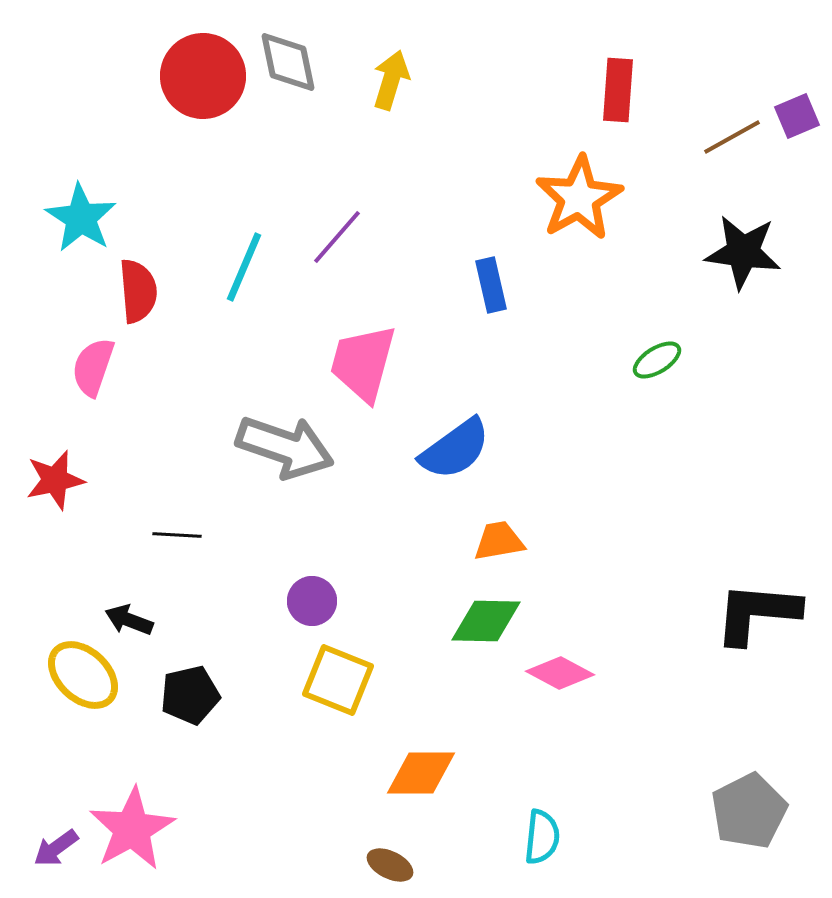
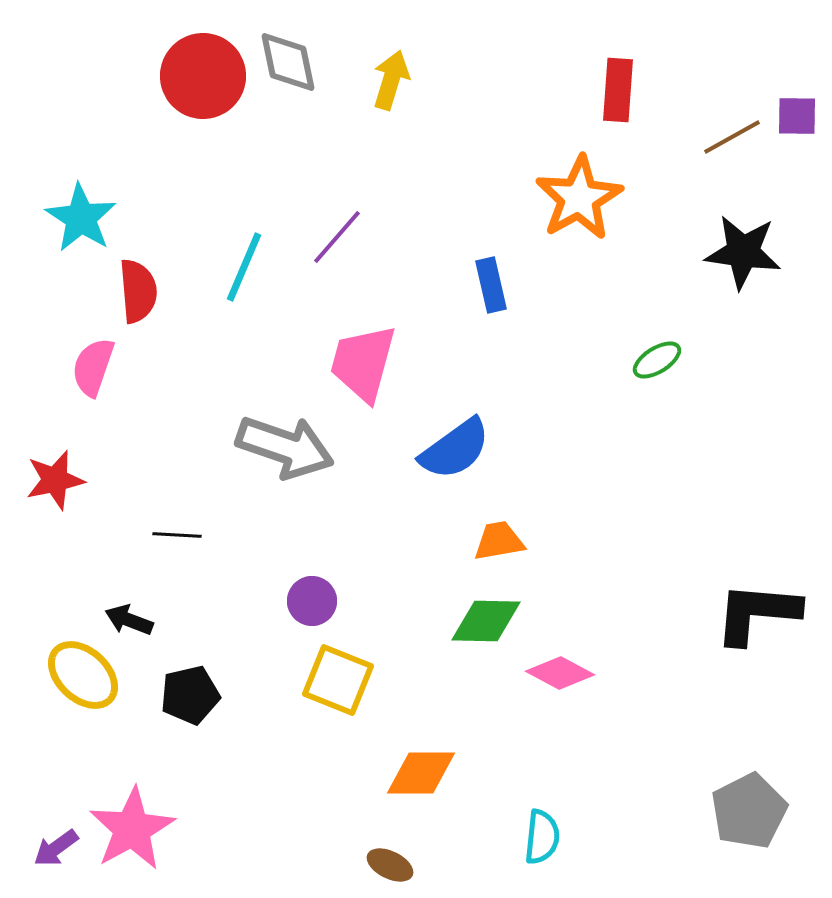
purple square: rotated 24 degrees clockwise
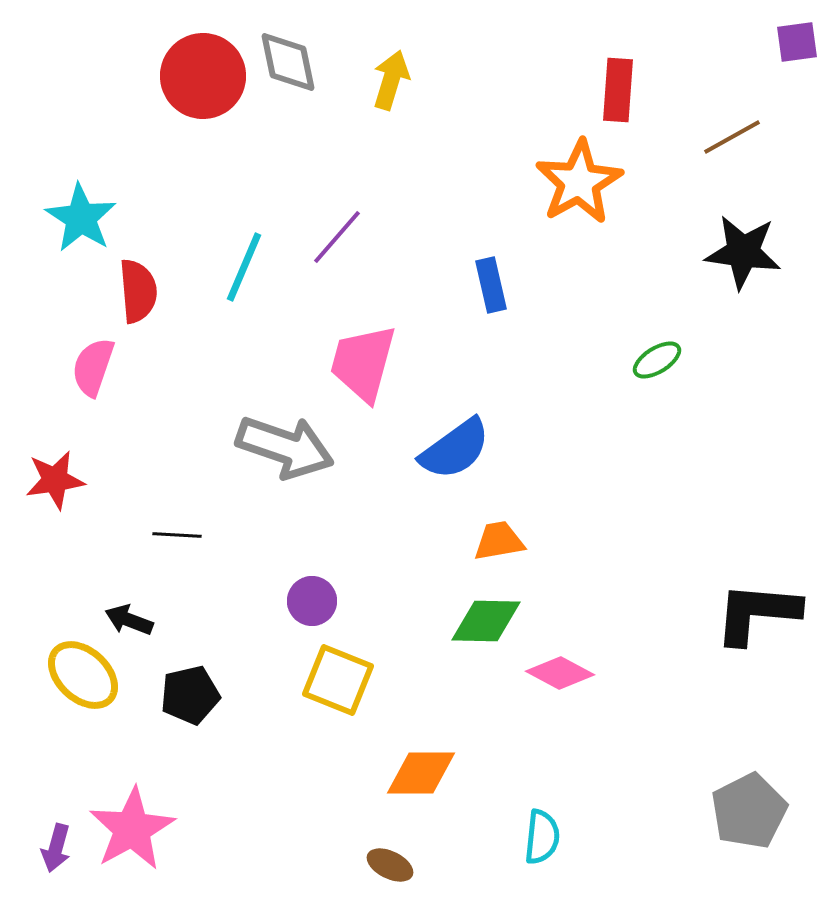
purple square: moved 74 px up; rotated 9 degrees counterclockwise
orange star: moved 16 px up
red star: rotated 4 degrees clockwise
purple arrow: rotated 39 degrees counterclockwise
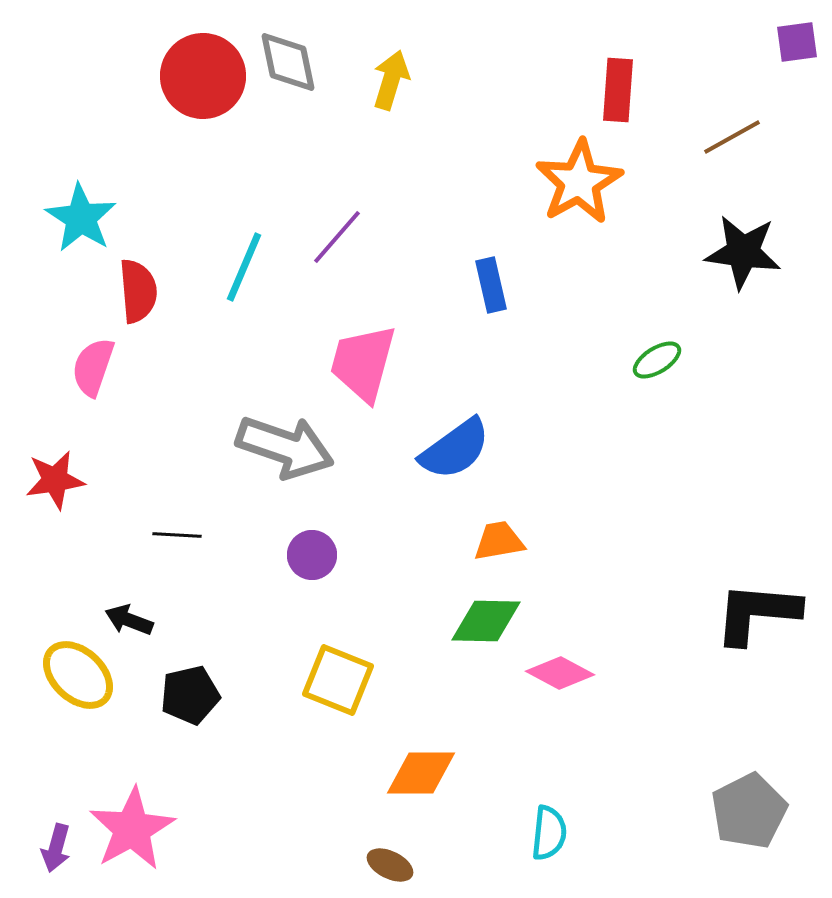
purple circle: moved 46 px up
yellow ellipse: moved 5 px left
cyan semicircle: moved 7 px right, 4 px up
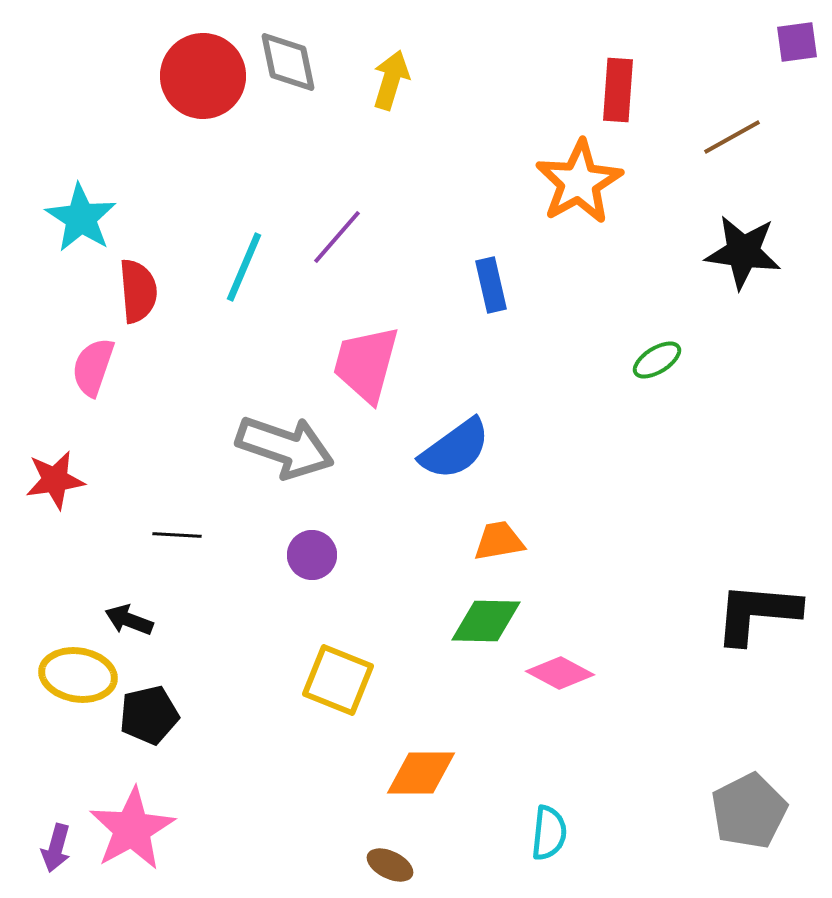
pink trapezoid: moved 3 px right, 1 px down
yellow ellipse: rotated 34 degrees counterclockwise
black pentagon: moved 41 px left, 20 px down
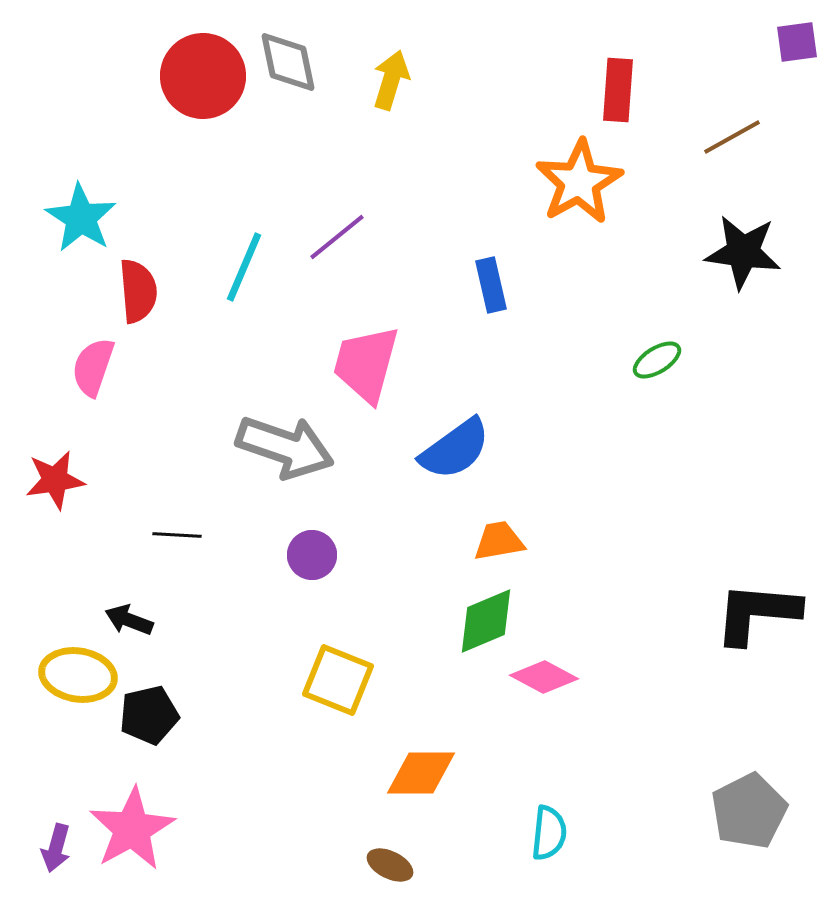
purple line: rotated 10 degrees clockwise
green diamond: rotated 24 degrees counterclockwise
pink diamond: moved 16 px left, 4 px down
